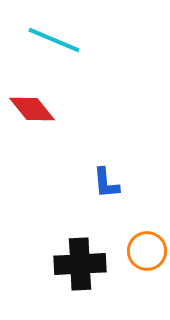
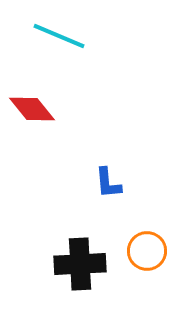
cyan line: moved 5 px right, 4 px up
blue L-shape: moved 2 px right
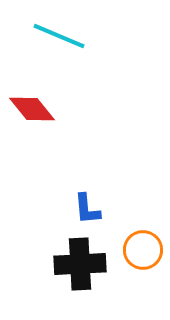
blue L-shape: moved 21 px left, 26 px down
orange circle: moved 4 px left, 1 px up
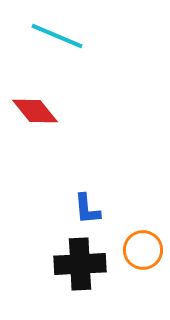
cyan line: moved 2 px left
red diamond: moved 3 px right, 2 px down
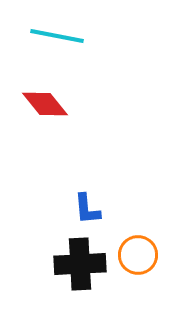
cyan line: rotated 12 degrees counterclockwise
red diamond: moved 10 px right, 7 px up
orange circle: moved 5 px left, 5 px down
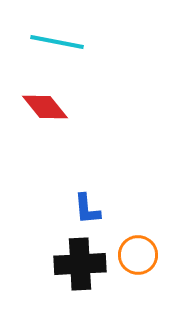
cyan line: moved 6 px down
red diamond: moved 3 px down
